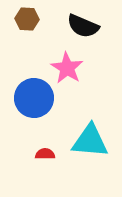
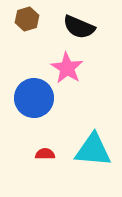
brown hexagon: rotated 20 degrees counterclockwise
black semicircle: moved 4 px left, 1 px down
cyan triangle: moved 3 px right, 9 px down
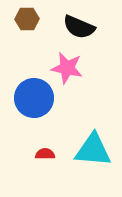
brown hexagon: rotated 15 degrees clockwise
pink star: rotated 20 degrees counterclockwise
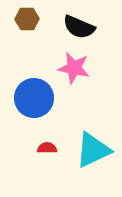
pink star: moved 7 px right
cyan triangle: rotated 30 degrees counterclockwise
red semicircle: moved 2 px right, 6 px up
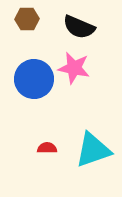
blue circle: moved 19 px up
cyan triangle: rotated 6 degrees clockwise
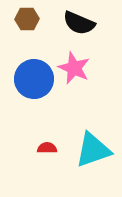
black semicircle: moved 4 px up
pink star: rotated 12 degrees clockwise
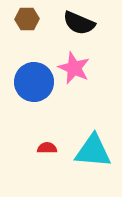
blue circle: moved 3 px down
cyan triangle: moved 1 px down; rotated 24 degrees clockwise
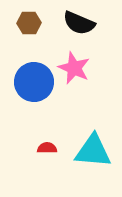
brown hexagon: moved 2 px right, 4 px down
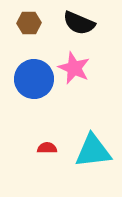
blue circle: moved 3 px up
cyan triangle: rotated 12 degrees counterclockwise
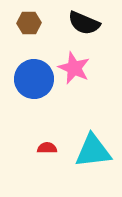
black semicircle: moved 5 px right
